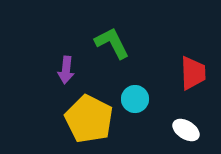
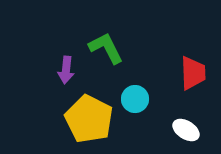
green L-shape: moved 6 px left, 5 px down
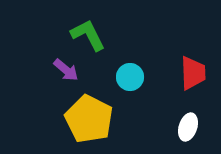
green L-shape: moved 18 px left, 13 px up
purple arrow: rotated 56 degrees counterclockwise
cyan circle: moved 5 px left, 22 px up
white ellipse: moved 2 px right, 3 px up; rotated 76 degrees clockwise
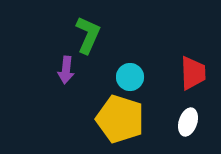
green L-shape: rotated 51 degrees clockwise
purple arrow: rotated 56 degrees clockwise
yellow pentagon: moved 31 px right; rotated 9 degrees counterclockwise
white ellipse: moved 5 px up
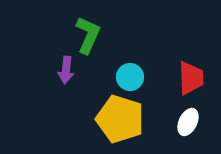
red trapezoid: moved 2 px left, 5 px down
white ellipse: rotated 8 degrees clockwise
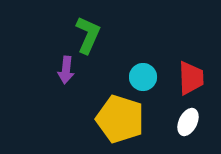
cyan circle: moved 13 px right
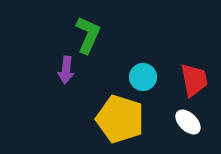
red trapezoid: moved 3 px right, 2 px down; rotated 9 degrees counterclockwise
white ellipse: rotated 72 degrees counterclockwise
